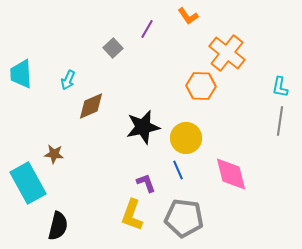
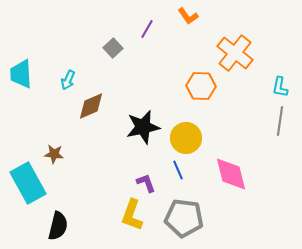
orange cross: moved 8 px right
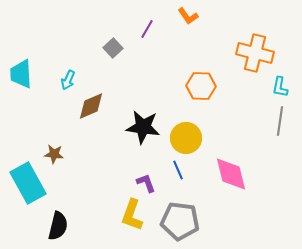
orange cross: moved 20 px right; rotated 24 degrees counterclockwise
black star: rotated 20 degrees clockwise
gray pentagon: moved 4 px left, 3 px down
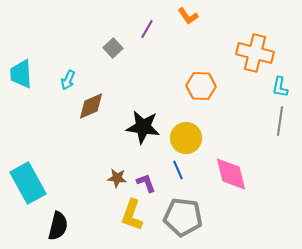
brown star: moved 63 px right, 24 px down
gray pentagon: moved 3 px right, 4 px up
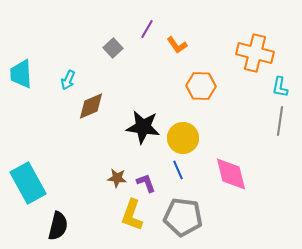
orange L-shape: moved 11 px left, 29 px down
yellow circle: moved 3 px left
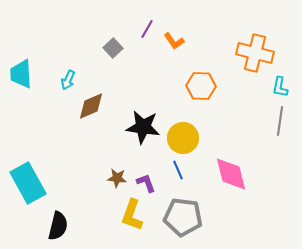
orange L-shape: moved 3 px left, 4 px up
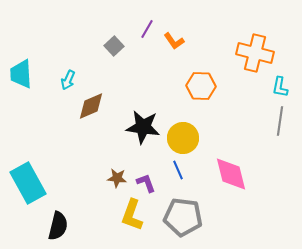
gray square: moved 1 px right, 2 px up
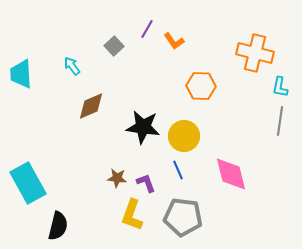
cyan arrow: moved 4 px right, 14 px up; rotated 120 degrees clockwise
yellow circle: moved 1 px right, 2 px up
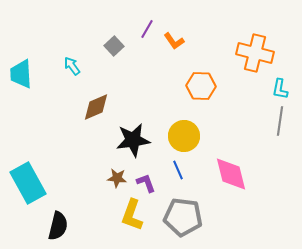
cyan L-shape: moved 2 px down
brown diamond: moved 5 px right, 1 px down
black star: moved 10 px left, 13 px down; rotated 16 degrees counterclockwise
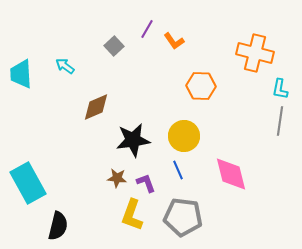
cyan arrow: moved 7 px left; rotated 18 degrees counterclockwise
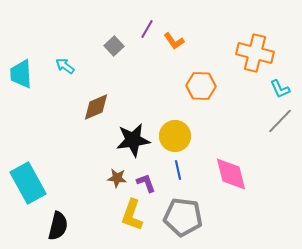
cyan L-shape: rotated 35 degrees counterclockwise
gray line: rotated 36 degrees clockwise
yellow circle: moved 9 px left
blue line: rotated 12 degrees clockwise
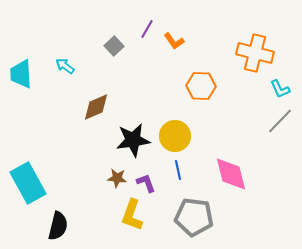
gray pentagon: moved 11 px right
